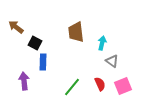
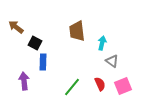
brown trapezoid: moved 1 px right, 1 px up
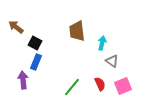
blue rectangle: moved 7 px left; rotated 21 degrees clockwise
purple arrow: moved 1 px left, 1 px up
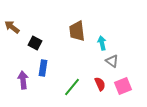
brown arrow: moved 4 px left
cyan arrow: rotated 24 degrees counterclockwise
blue rectangle: moved 7 px right, 6 px down; rotated 14 degrees counterclockwise
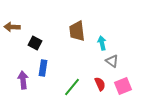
brown arrow: rotated 35 degrees counterclockwise
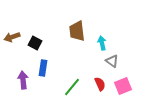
brown arrow: moved 10 px down; rotated 21 degrees counterclockwise
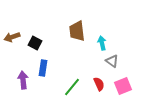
red semicircle: moved 1 px left
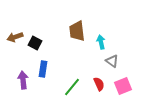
brown arrow: moved 3 px right
cyan arrow: moved 1 px left, 1 px up
blue rectangle: moved 1 px down
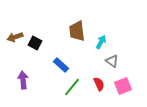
cyan arrow: rotated 40 degrees clockwise
blue rectangle: moved 18 px right, 4 px up; rotated 56 degrees counterclockwise
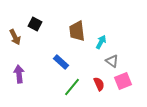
brown arrow: rotated 98 degrees counterclockwise
black square: moved 19 px up
blue rectangle: moved 3 px up
purple arrow: moved 4 px left, 6 px up
pink square: moved 5 px up
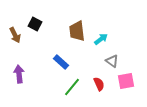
brown arrow: moved 2 px up
cyan arrow: moved 3 px up; rotated 24 degrees clockwise
pink square: moved 3 px right; rotated 12 degrees clockwise
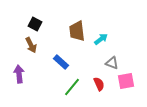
brown arrow: moved 16 px right, 10 px down
gray triangle: moved 2 px down; rotated 16 degrees counterclockwise
